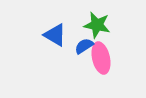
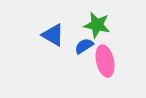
blue triangle: moved 2 px left
pink ellipse: moved 4 px right, 3 px down
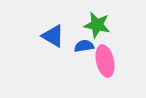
blue triangle: moved 1 px down
blue semicircle: rotated 24 degrees clockwise
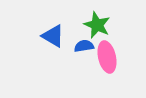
green star: rotated 12 degrees clockwise
pink ellipse: moved 2 px right, 4 px up
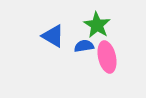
green star: rotated 8 degrees clockwise
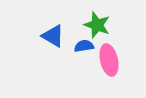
green star: rotated 12 degrees counterclockwise
pink ellipse: moved 2 px right, 3 px down
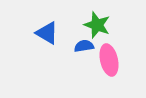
blue triangle: moved 6 px left, 3 px up
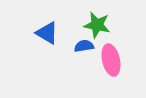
green star: rotated 8 degrees counterclockwise
pink ellipse: moved 2 px right
